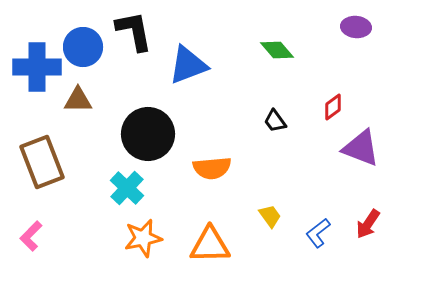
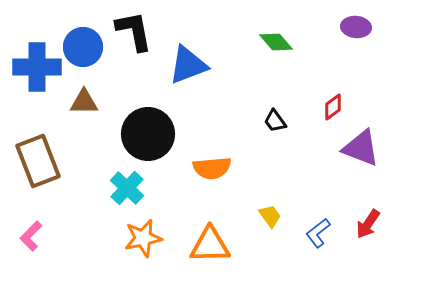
green diamond: moved 1 px left, 8 px up
brown triangle: moved 6 px right, 2 px down
brown rectangle: moved 4 px left, 1 px up
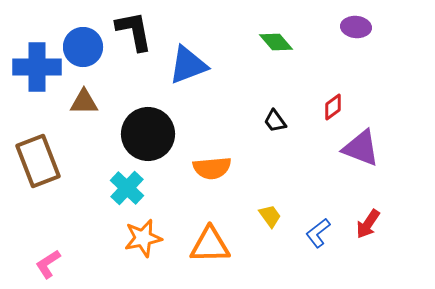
pink L-shape: moved 17 px right, 28 px down; rotated 12 degrees clockwise
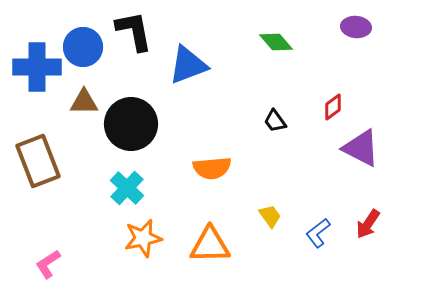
black circle: moved 17 px left, 10 px up
purple triangle: rotated 6 degrees clockwise
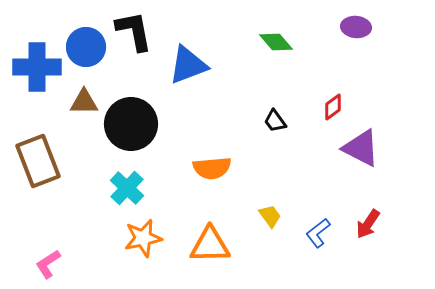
blue circle: moved 3 px right
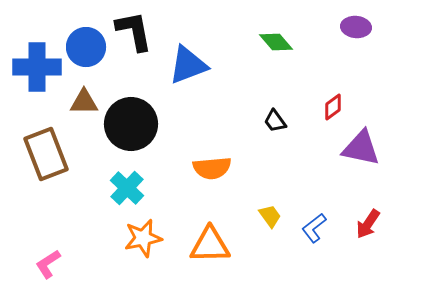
purple triangle: rotated 15 degrees counterclockwise
brown rectangle: moved 8 px right, 7 px up
blue L-shape: moved 4 px left, 5 px up
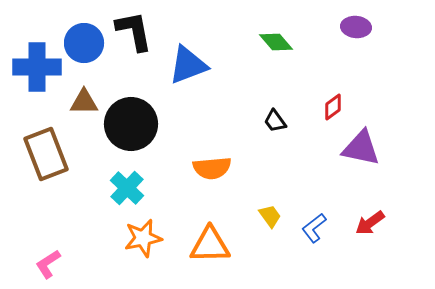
blue circle: moved 2 px left, 4 px up
red arrow: moved 2 px right, 1 px up; rotated 20 degrees clockwise
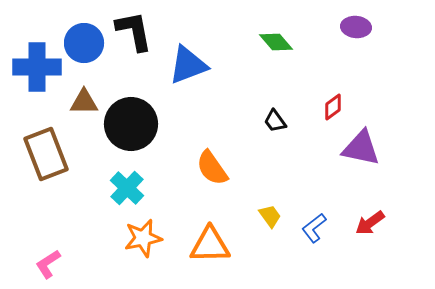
orange semicircle: rotated 60 degrees clockwise
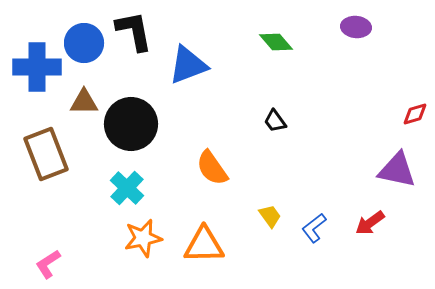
red diamond: moved 82 px right, 7 px down; rotated 20 degrees clockwise
purple triangle: moved 36 px right, 22 px down
orange triangle: moved 6 px left
